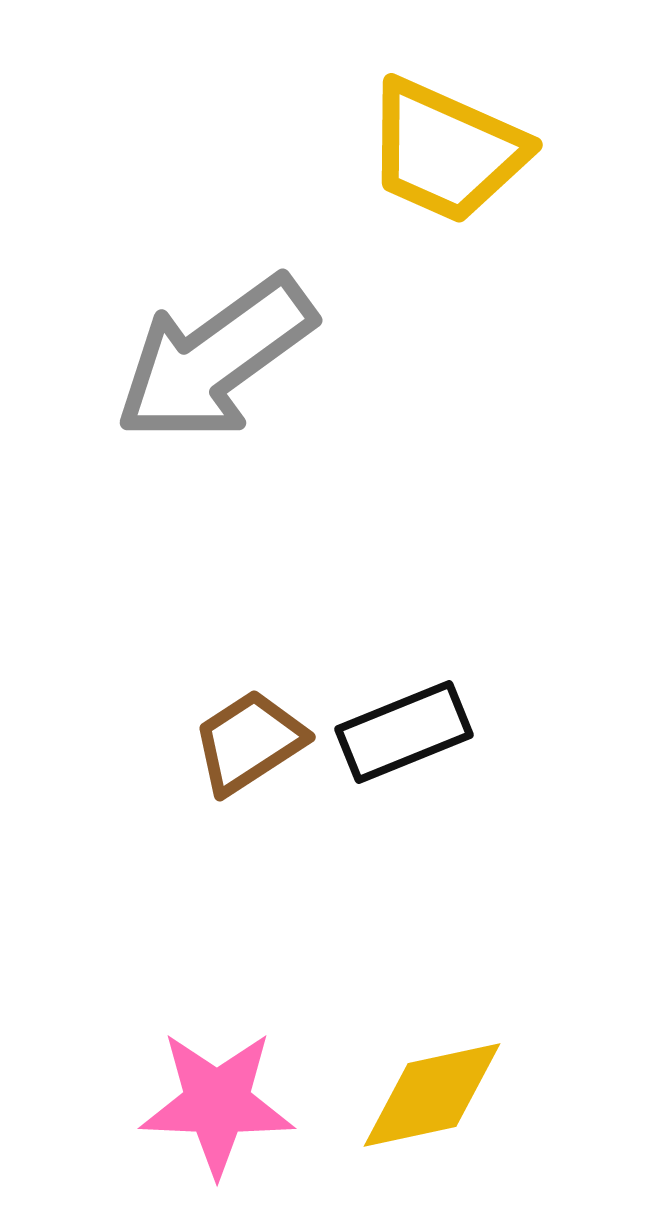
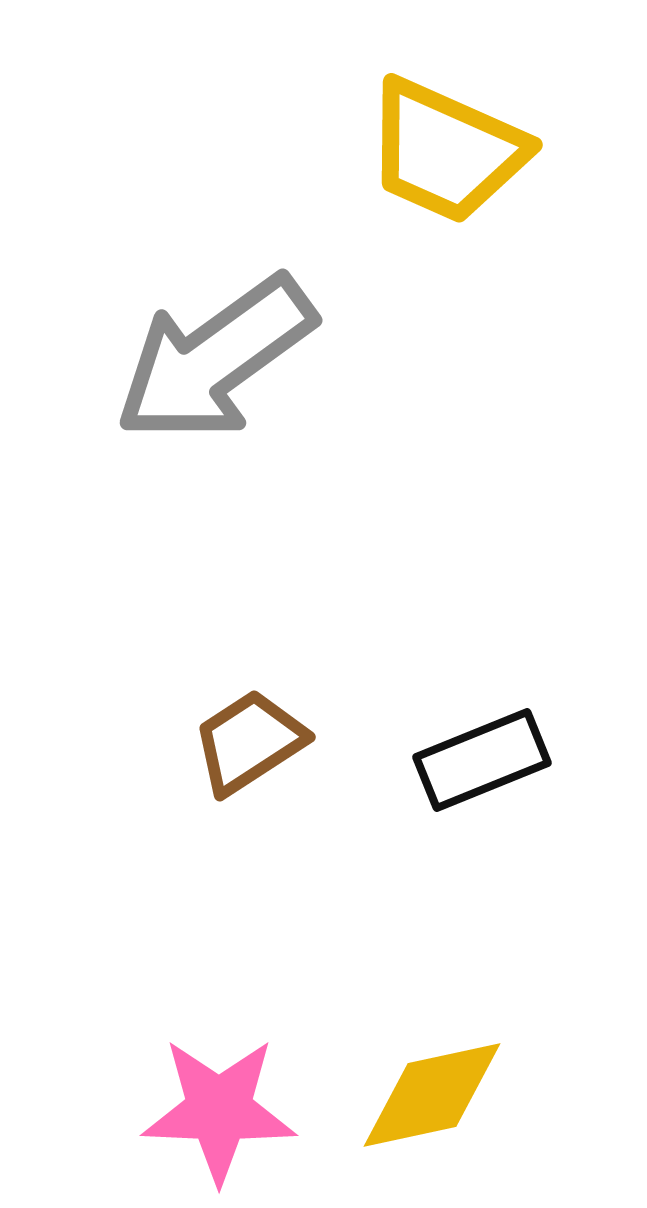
black rectangle: moved 78 px right, 28 px down
pink star: moved 2 px right, 7 px down
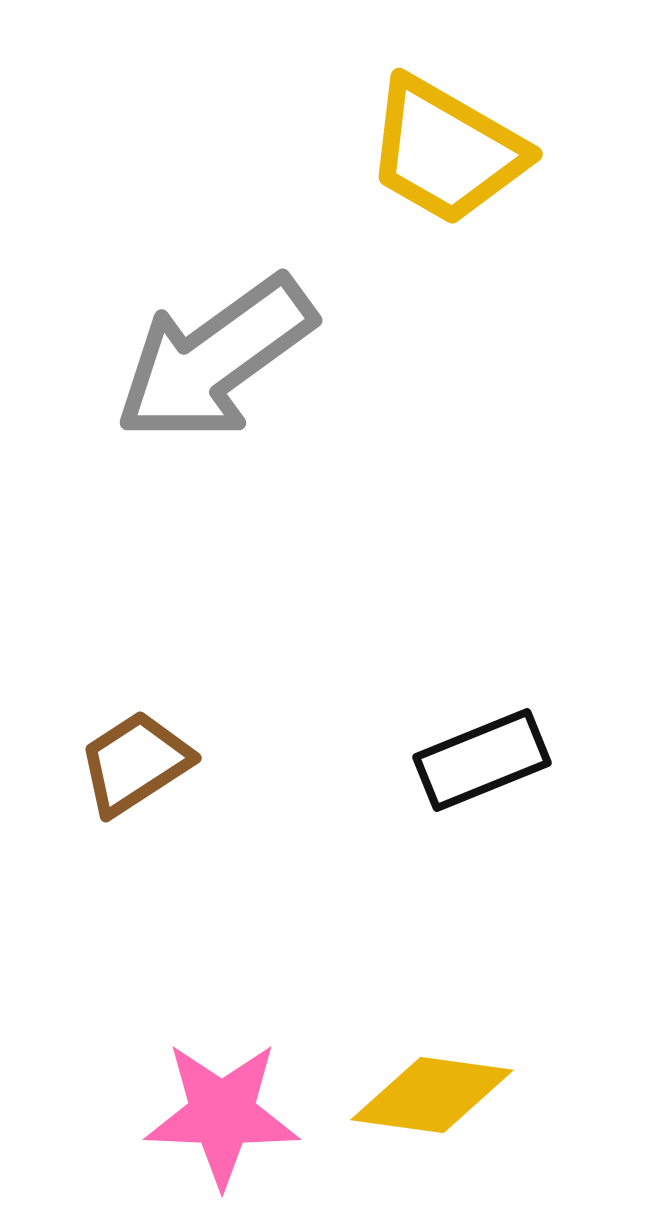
yellow trapezoid: rotated 6 degrees clockwise
brown trapezoid: moved 114 px left, 21 px down
yellow diamond: rotated 20 degrees clockwise
pink star: moved 3 px right, 4 px down
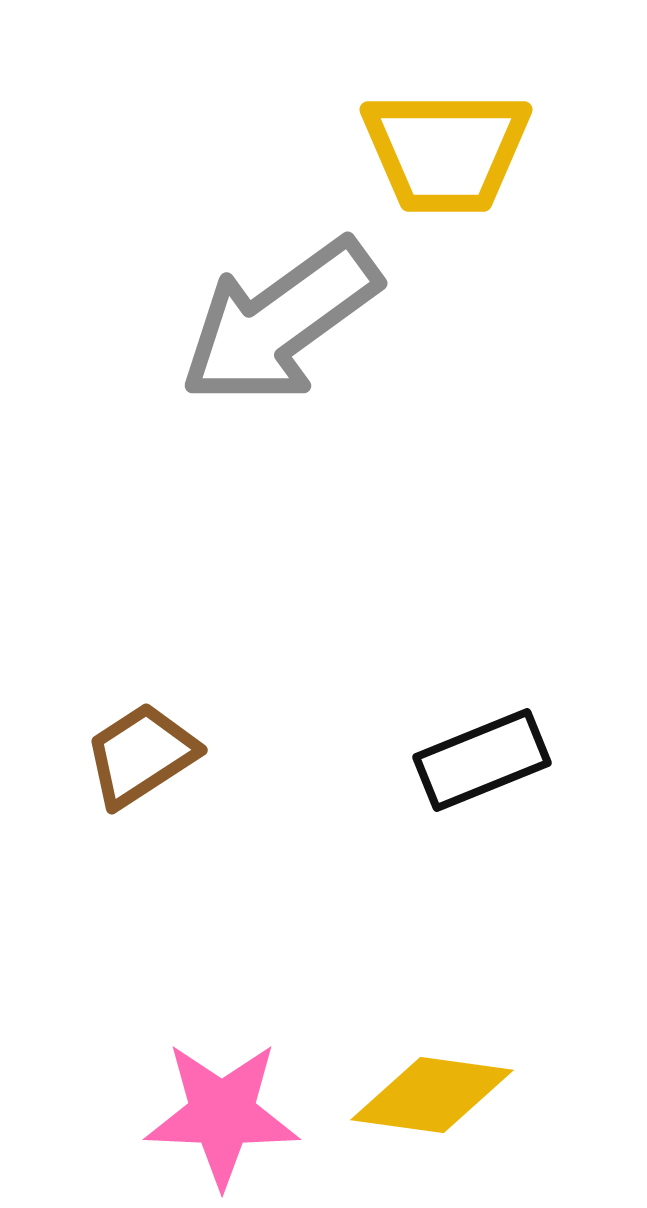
yellow trapezoid: rotated 30 degrees counterclockwise
gray arrow: moved 65 px right, 37 px up
brown trapezoid: moved 6 px right, 8 px up
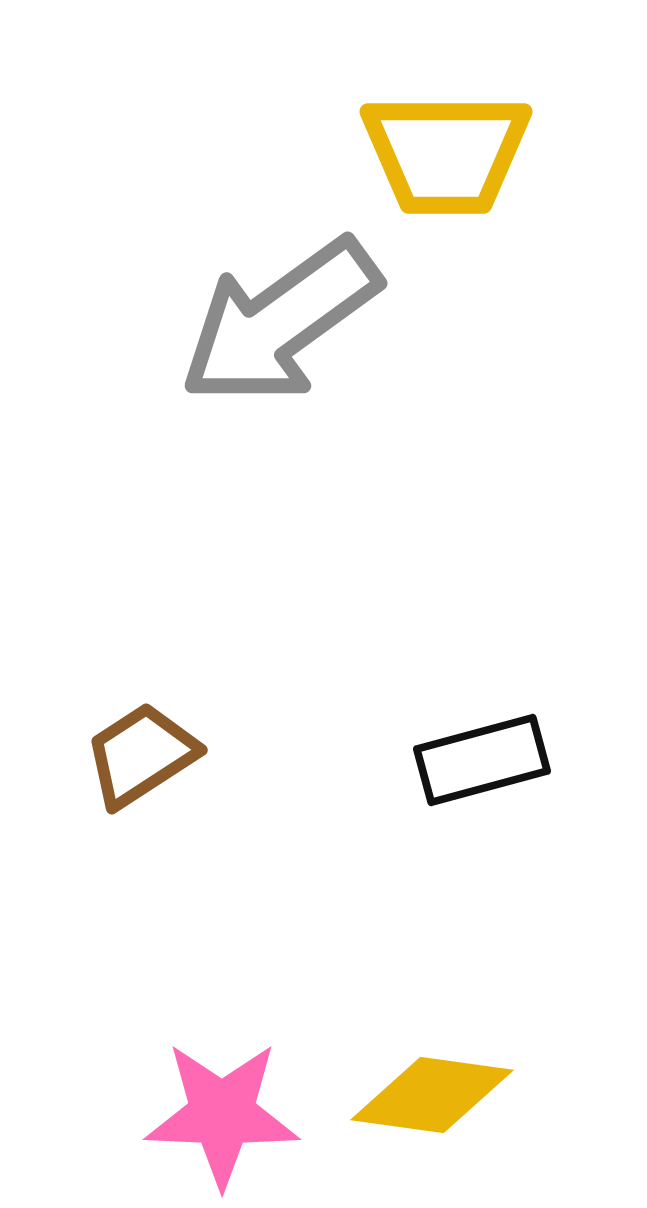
yellow trapezoid: moved 2 px down
black rectangle: rotated 7 degrees clockwise
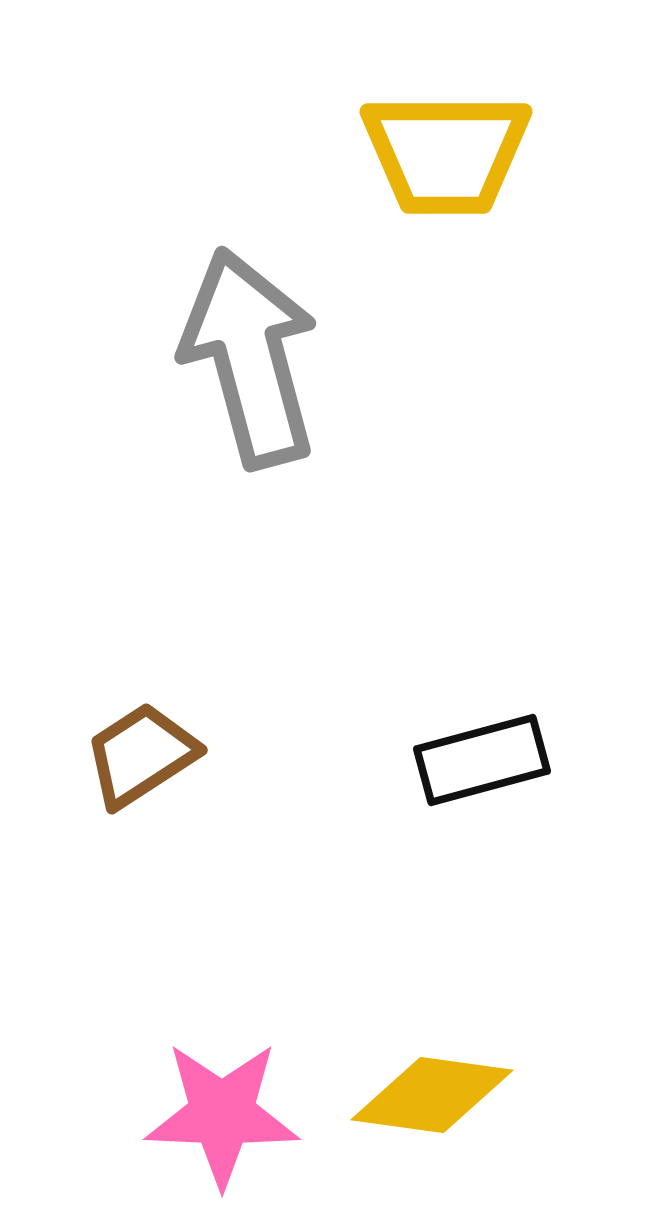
gray arrow: moved 30 px left, 36 px down; rotated 111 degrees clockwise
